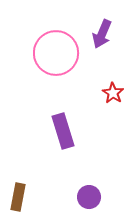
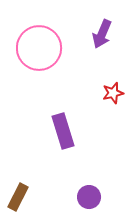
pink circle: moved 17 px left, 5 px up
red star: rotated 25 degrees clockwise
brown rectangle: rotated 16 degrees clockwise
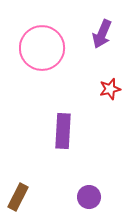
pink circle: moved 3 px right
red star: moved 3 px left, 4 px up
purple rectangle: rotated 20 degrees clockwise
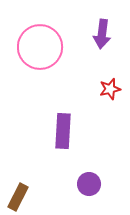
purple arrow: rotated 16 degrees counterclockwise
pink circle: moved 2 px left, 1 px up
purple circle: moved 13 px up
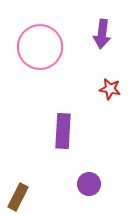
red star: rotated 25 degrees clockwise
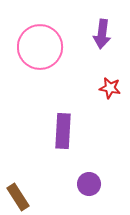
red star: moved 1 px up
brown rectangle: rotated 60 degrees counterclockwise
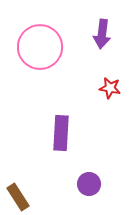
purple rectangle: moved 2 px left, 2 px down
